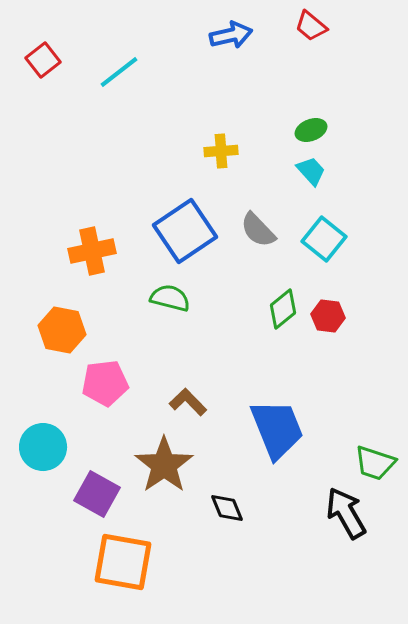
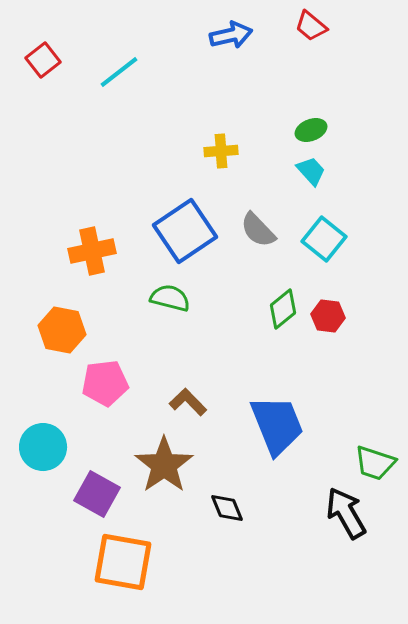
blue trapezoid: moved 4 px up
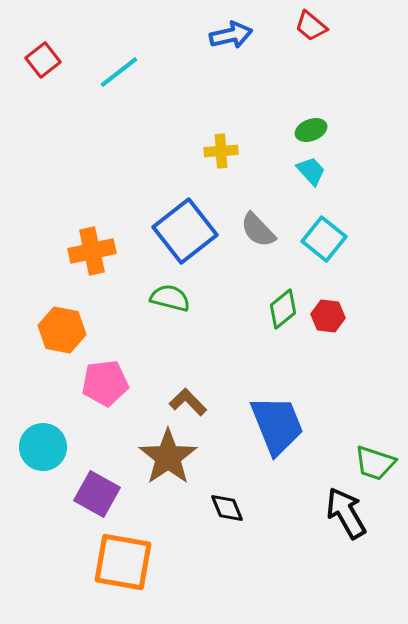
blue square: rotated 4 degrees counterclockwise
brown star: moved 4 px right, 8 px up
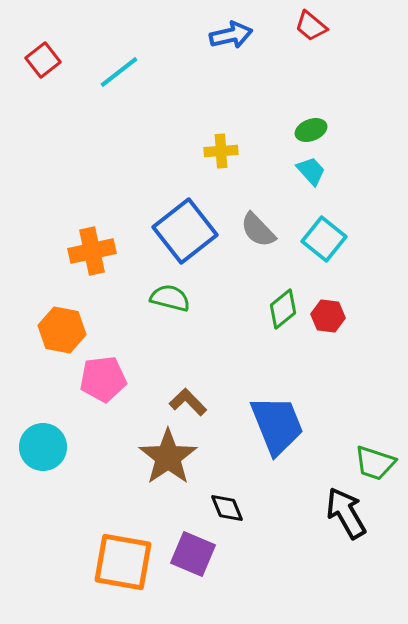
pink pentagon: moved 2 px left, 4 px up
purple square: moved 96 px right, 60 px down; rotated 6 degrees counterclockwise
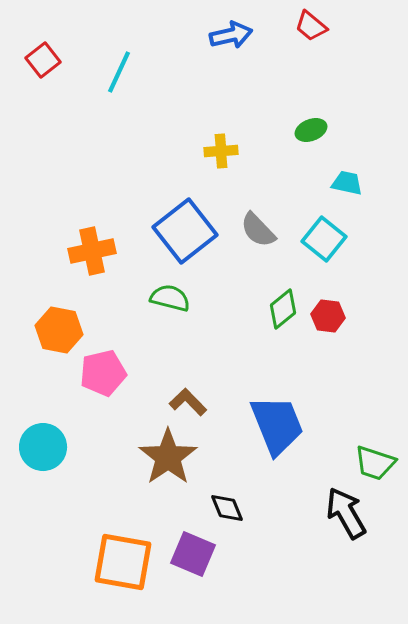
cyan line: rotated 27 degrees counterclockwise
cyan trapezoid: moved 36 px right, 12 px down; rotated 36 degrees counterclockwise
orange hexagon: moved 3 px left
pink pentagon: moved 6 px up; rotated 6 degrees counterclockwise
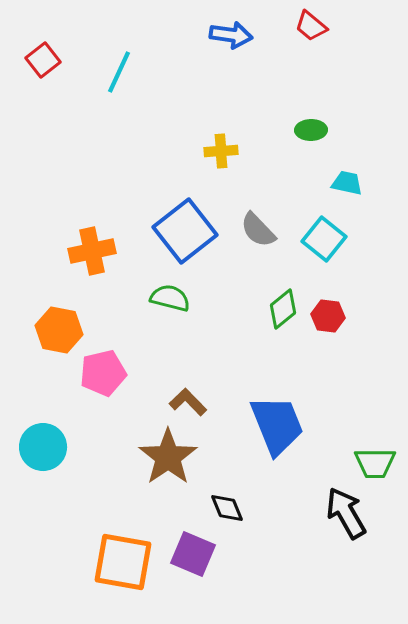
blue arrow: rotated 21 degrees clockwise
green ellipse: rotated 20 degrees clockwise
green trapezoid: rotated 18 degrees counterclockwise
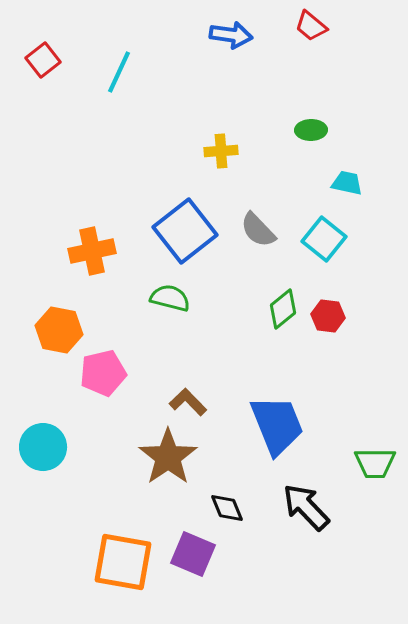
black arrow: moved 40 px left, 6 px up; rotated 14 degrees counterclockwise
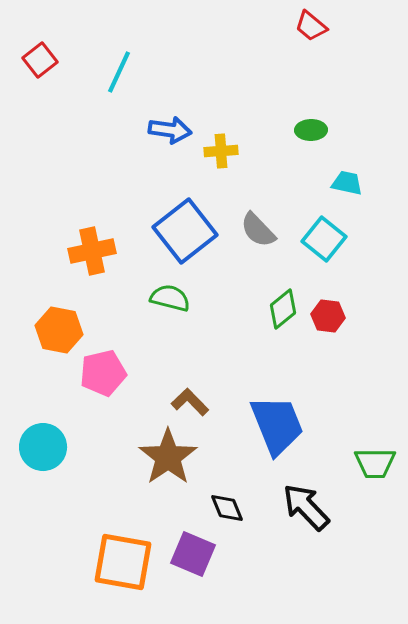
blue arrow: moved 61 px left, 95 px down
red square: moved 3 px left
brown L-shape: moved 2 px right
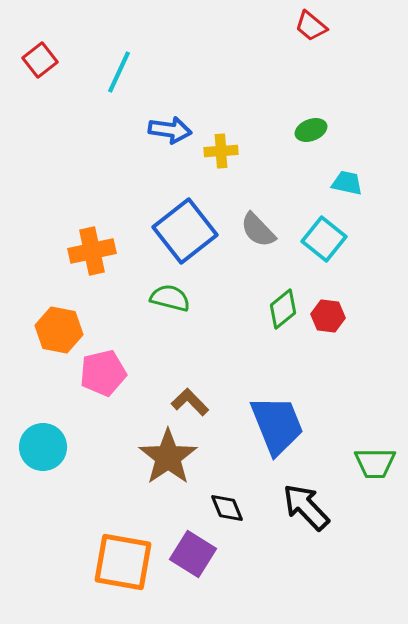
green ellipse: rotated 20 degrees counterclockwise
purple square: rotated 9 degrees clockwise
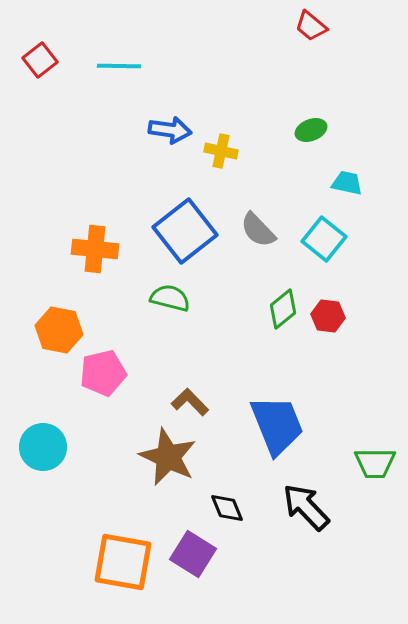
cyan line: moved 6 px up; rotated 66 degrees clockwise
yellow cross: rotated 16 degrees clockwise
orange cross: moved 3 px right, 2 px up; rotated 18 degrees clockwise
brown star: rotated 12 degrees counterclockwise
